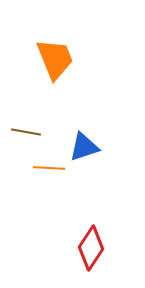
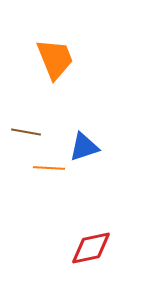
red diamond: rotated 45 degrees clockwise
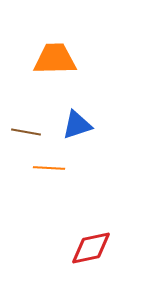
orange trapezoid: rotated 69 degrees counterclockwise
blue triangle: moved 7 px left, 22 px up
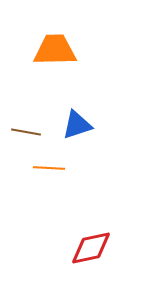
orange trapezoid: moved 9 px up
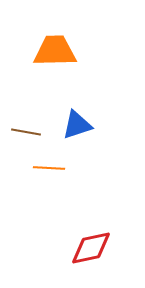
orange trapezoid: moved 1 px down
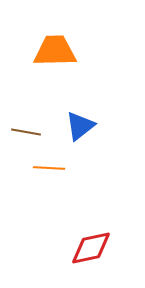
blue triangle: moved 3 px right, 1 px down; rotated 20 degrees counterclockwise
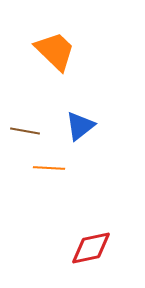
orange trapezoid: rotated 45 degrees clockwise
brown line: moved 1 px left, 1 px up
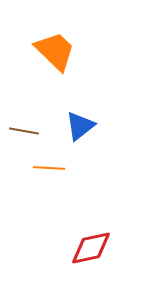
brown line: moved 1 px left
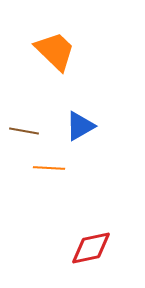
blue triangle: rotated 8 degrees clockwise
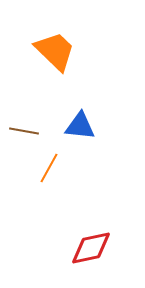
blue triangle: rotated 36 degrees clockwise
orange line: rotated 64 degrees counterclockwise
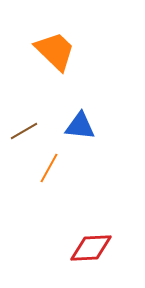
brown line: rotated 40 degrees counterclockwise
red diamond: rotated 9 degrees clockwise
